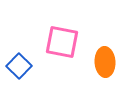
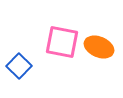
orange ellipse: moved 6 px left, 15 px up; rotated 64 degrees counterclockwise
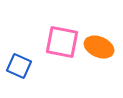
blue square: rotated 20 degrees counterclockwise
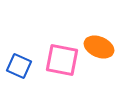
pink square: moved 18 px down
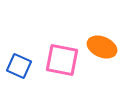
orange ellipse: moved 3 px right
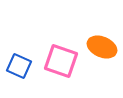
pink square: moved 1 px left, 1 px down; rotated 8 degrees clockwise
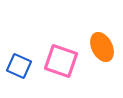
orange ellipse: rotated 40 degrees clockwise
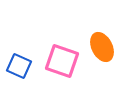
pink square: moved 1 px right
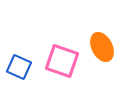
blue square: moved 1 px down
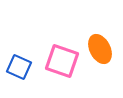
orange ellipse: moved 2 px left, 2 px down
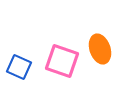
orange ellipse: rotated 8 degrees clockwise
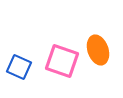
orange ellipse: moved 2 px left, 1 px down
